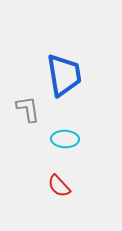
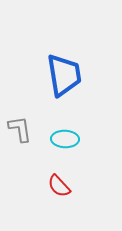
gray L-shape: moved 8 px left, 20 px down
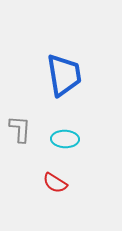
gray L-shape: rotated 12 degrees clockwise
red semicircle: moved 4 px left, 3 px up; rotated 15 degrees counterclockwise
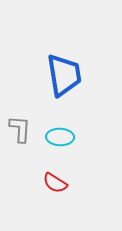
cyan ellipse: moved 5 px left, 2 px up
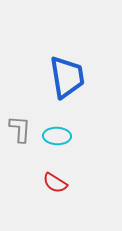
blue trapezoid: moved 3 px right, 2 px down
cyan ellipse: moved 3 px left, 1 px up
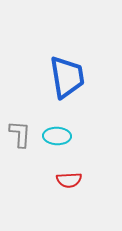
gray L-shape: moved 5 px down
red semicircle: moved 14 px right, 3 px up; rotated 35 degrees counterclockwise
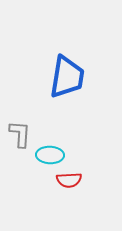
blue trapezoid: rotated 18 degrees clockwise
cyan ellipse: moved 7 px left, 19 px down
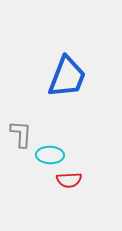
blue trapezoid: rotated 12 degrees clockwise
gray L-shape: moved 1 px right
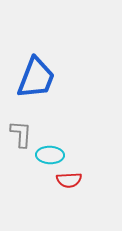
blue trapezoid: moved 31 px left, 1 px down
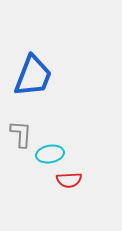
blue trapezoid: moved 3 px left, 2 px up
cyan ellipse: moved 1 px up; rotated 12 degrees counterclockwise
